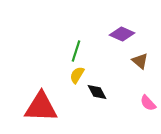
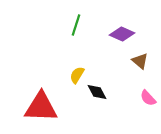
green line: moved 26 px up
pink semicircle: moved 5 px up
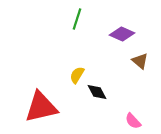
green line: moved 1 px right, 6 px up
pink semicircle: moved 15 px left, 23 px down
red triangle: rotated 15 degrees counterclockwise
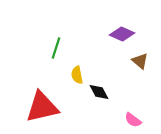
green line: moved 21 px left, 29 px down
yellow semicircle: rotated 42 degrees counterclockwise
black diamond: moved 2 px right
red triangle: moved 1 px right
pink semicircle: moved 1 px up; rotated 12 degrees counterclockwise
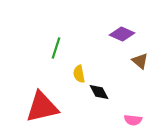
yellow semicircle: moved 2 px right, 1 px up
pink semicircle: rotated 30 degrees counterclockwise
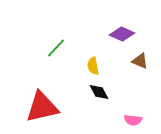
green line: rotated 25 degrees clockwise
brown triangle: rotated 18 degrees counterclockwise
yellow semicircle: moved 14 px right, 8 px up
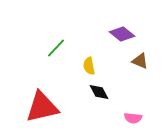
purple diamond: rotated 15 degrees clockwise
yellow semicircle: moved 4 px left
pink semicircle: moved 2 px up
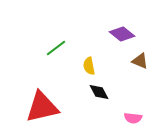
green line: rotated 10 degrees clockwise
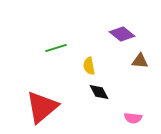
green line: rotated 20 degrees clockwise
brown triangle: rotated 18 degrees counterclockwise
red triangle: rotated 27 degrees counterclockwise
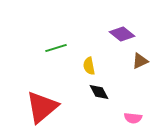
brown triangle: rotated 30 degrees counterclockwise
